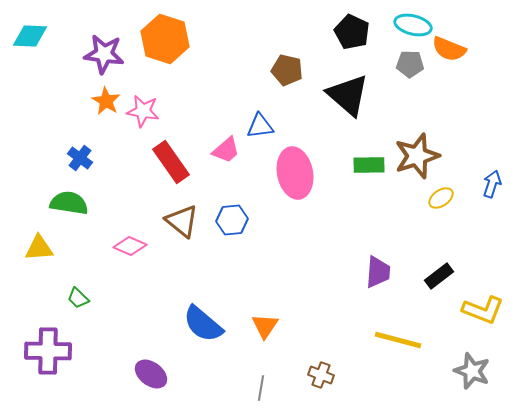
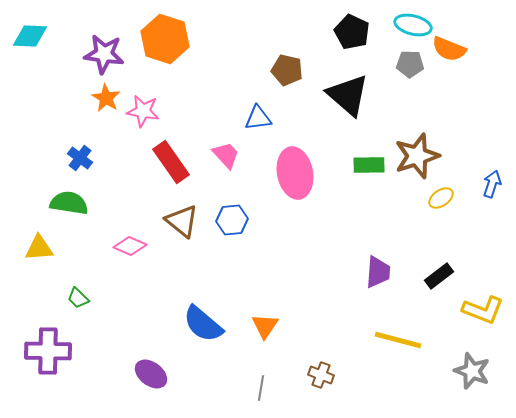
orange star: moved 3 px up
blue triangle: moved 2 px left, 8 px up
pink trapezoid: moved 5 px down; rotated 92 degrees counterclockwise
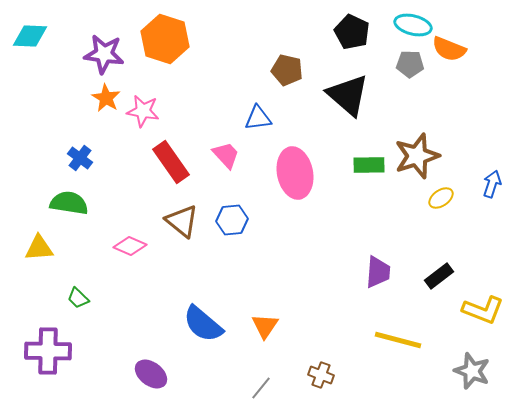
gray line: rotated 30 degrees clockwise
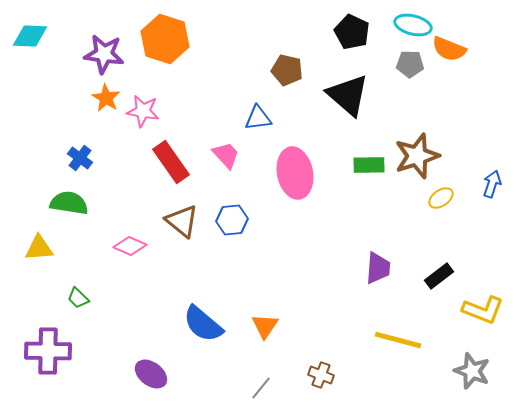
purple trapezoid: moved 4 px up
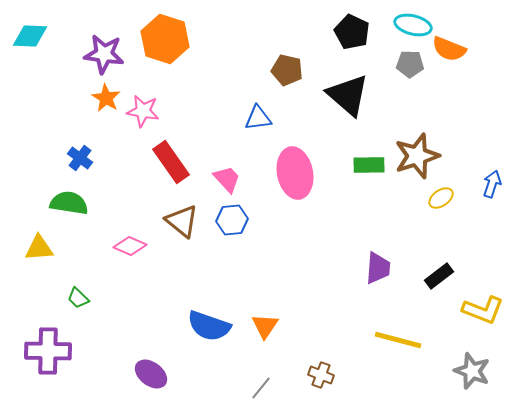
pink trapezoid: moved 1 px right, 24 px down
blue semicircle: moved 6 px right, 2 px down; rotated 21 degrees counterclockwise
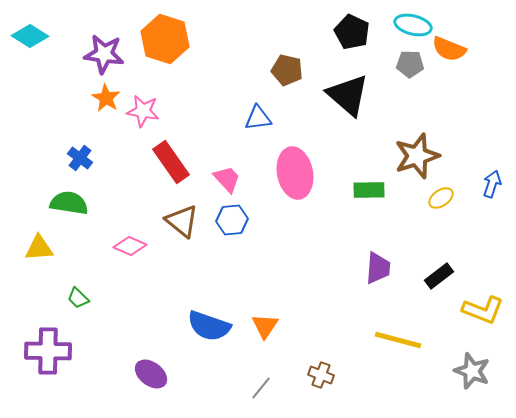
cyan diamond: rotated 30 degrees clockwise
green rectangle: moved 25 px down
